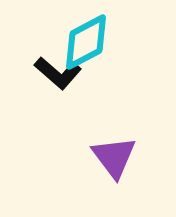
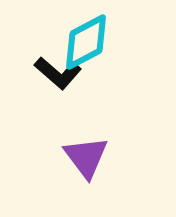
purple triangle: moved 28 px left
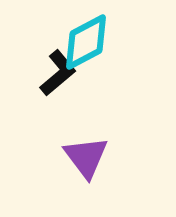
black L-shape: rotated 81 degrees counterclockwise
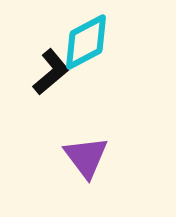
black L-shape: moved 7 px left, 1 px up
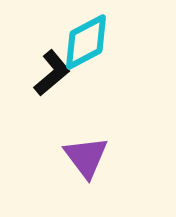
black L-shape: moved 1 px right, 1 px down
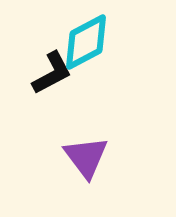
black L-shape: rotated 12 degrees clockwise
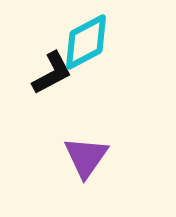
purple triangle: rotated 12 degrees clockwise
